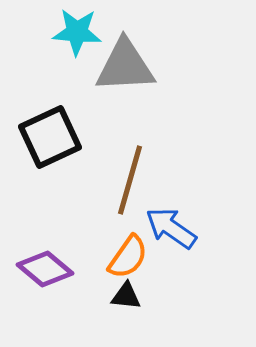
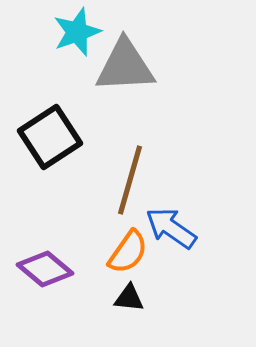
cyan star: rotated 24 degrees counterclockwise
black square: rotated 8 degrees counterclockwise
orange semicircle: moved 5 px up
black triangle: moved 3 px right, 2 px down
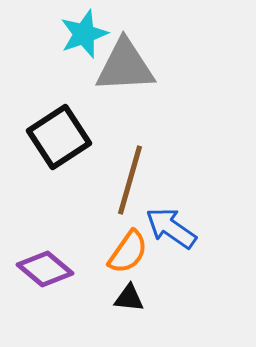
cyan star: moved 7 px right, 2 px down
black square: moved 9 px right
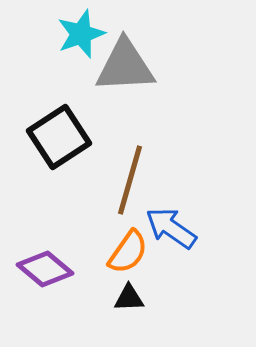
cyan star: moved 3 px left
black triangle: rotated 8 degrees counterclockwise
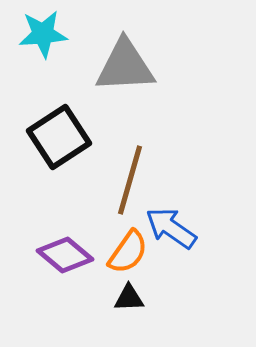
cyan star: moved 38 px left; rotated 15 degrees clockwise
purple diamond: moved 20 px right, 14 px up
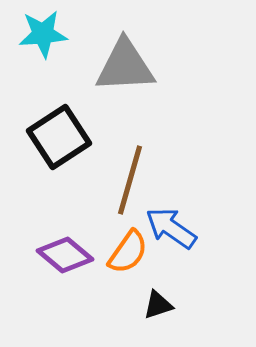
black triangle: moved 29 px right, 7 px down; rotated 16 degrees counterclockwise
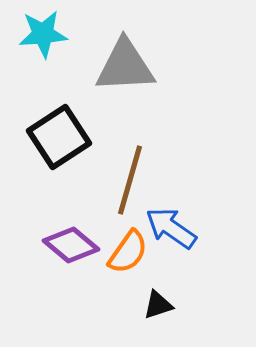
purple diamond: moved 6 px right, 10 px up
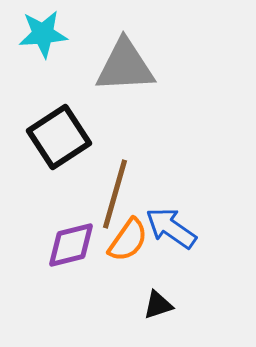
brown line: moved 15 px left, 14 px down
purple diamond: rotated 54 degrees counterclockwise
orange semicircle: moved 12 px up
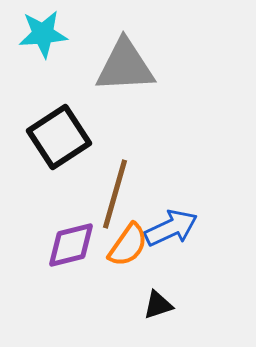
blue arrow: rotated 120 degrees clockwise
orange semicircle: moved 5 px down
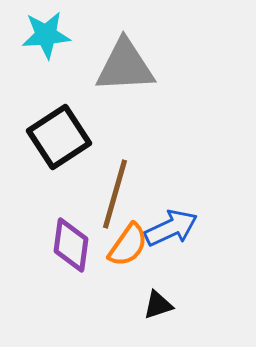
cyan star: moved 3 px right, 1 px down
purple diamond: rotated 68 degrees counterclockwise
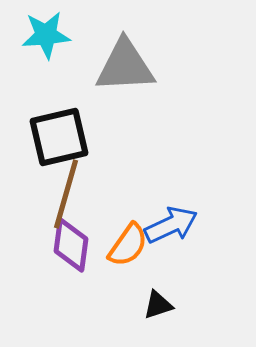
black square: rotated 20 degrees clockwise
brown line: moved 49 px left
blue arrow: moved 3 px up
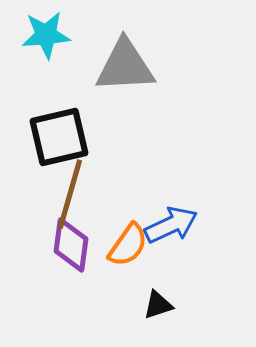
brown line: moved 4 px right
